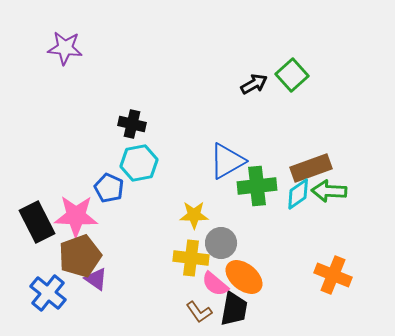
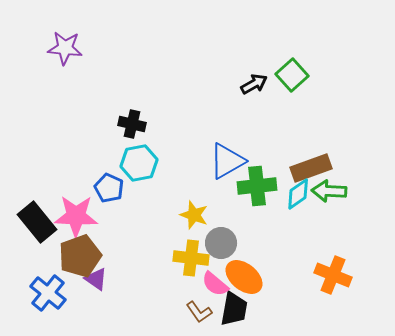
yellow star: rotated 20 degrees clockwise
black rectangle: rotated 12 degrees counterclockwise
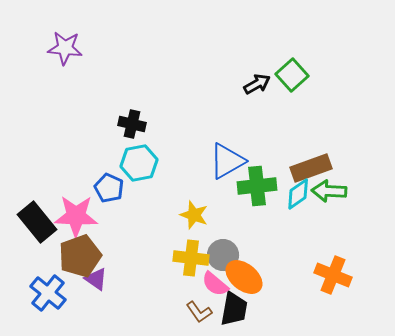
black arrow: moved 3 px right
gray circle: moved 2 px right, 12 px down
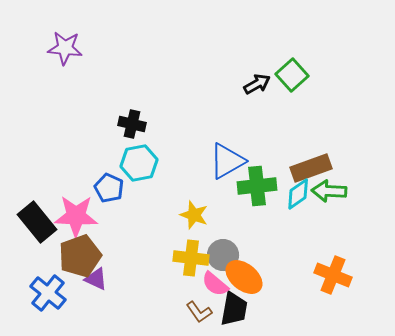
purple triangle: rotated 10 degrees counterclockwise
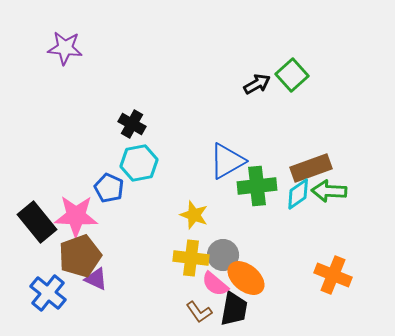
black cross: rotated 16 degrees clockwise
orange ellipse: moved 2 px right, 1 px down
